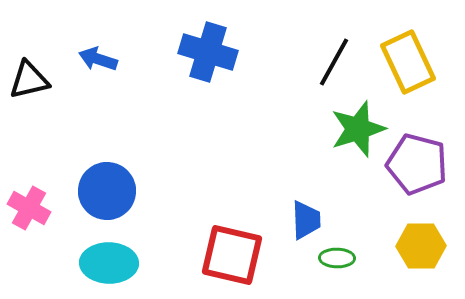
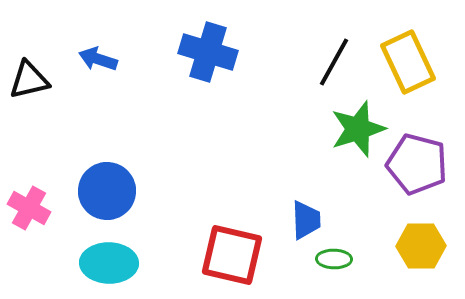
green ellipse: moved 3 px left, 1 px down
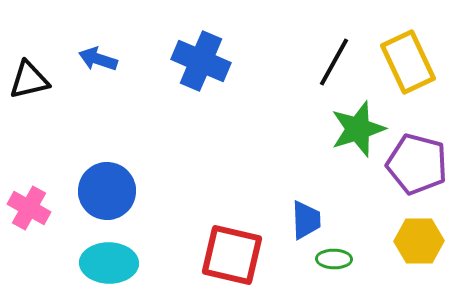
blue cross: moved 7 px left, 9 px down; rotated 6 degrees clockwise
yellow hexagon: moved 2 px left, 5 px up
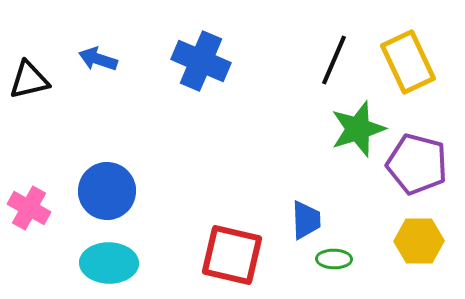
black line: moved 2 px up; rotated 6 degrees counterclockwise
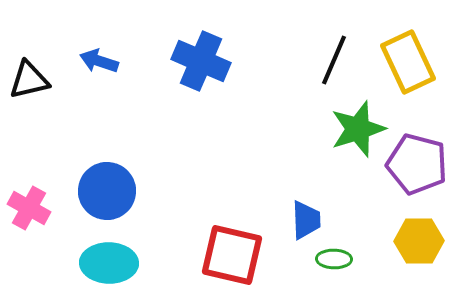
blue arrow: moved 1 px right, 2 px down
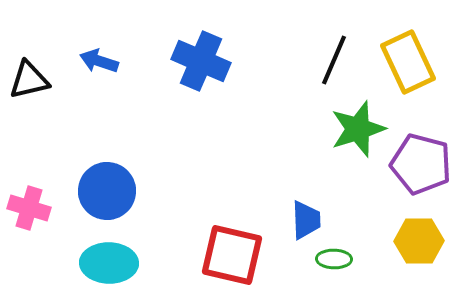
purple pentagon: moved 4 px right
pink cross: rotated 12 degrees counterclockwise
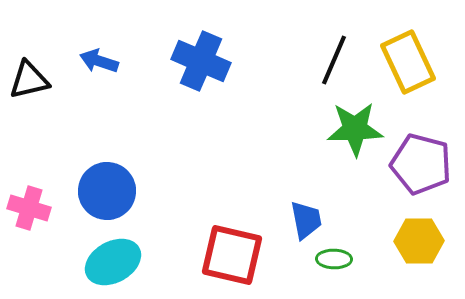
green star: moved 3 px left; rotated 16 degrees clockwise
blue trapezoid: rotated 9 degrees counterclockwise
cyan ellipse: moved 4 px right, 1 px up; rotated 30 degrees counterclockwise
